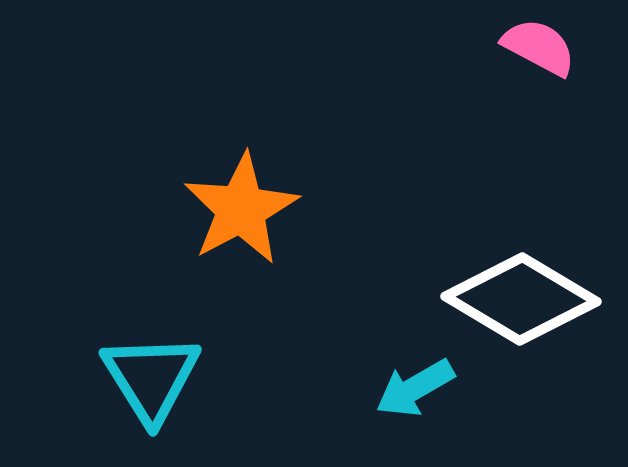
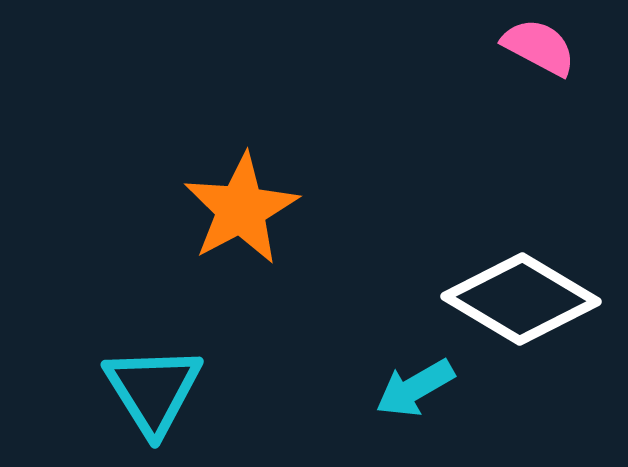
cyan triangle: moved 2 px right, 12 px down
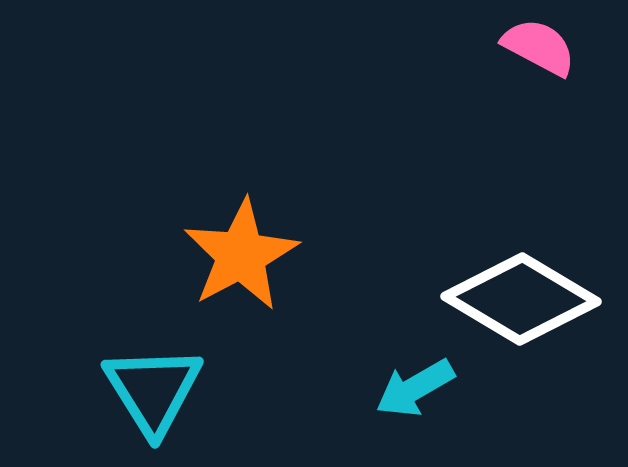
orange star: moved 46 px down
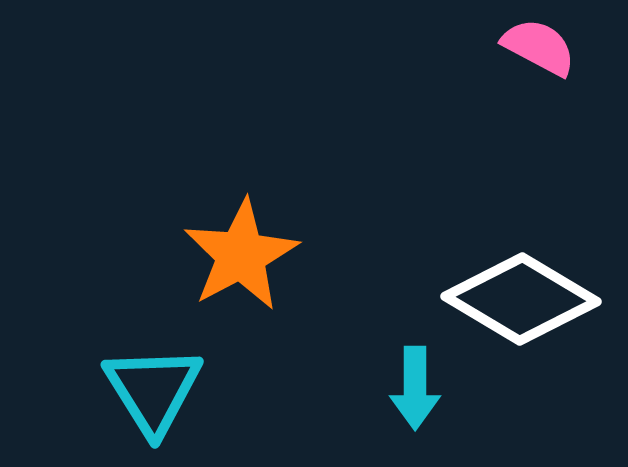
cyan arrow: rotated 60 degrees counterclockwise
